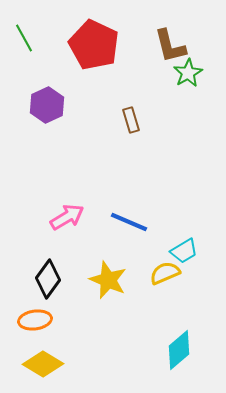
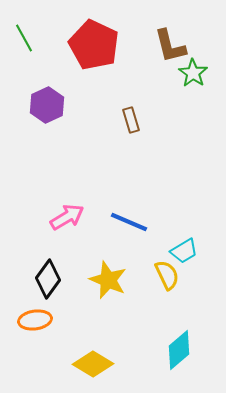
green star: moved 5 px right; rotated 8 degrees counterclockwise
yellow semicircle: moved 2 px right, 2 px down; rotated 88 degrees clockwise
yellow diamond: moved 50 px right
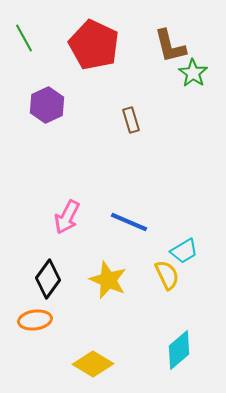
pink arrow: rotated 148 degrees clockwise
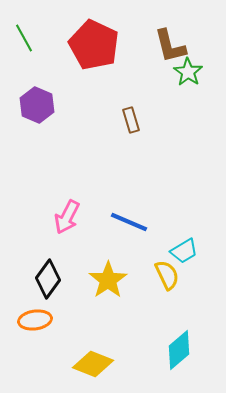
green star: moved 5 px left, 1 px up
purple hexagon: moved 10 px left; rotated 12 degrees counterclockwise
yellow star: rotated 15 degrees clockwise
yellow diamond: rotated 9 degrees counterclockwise
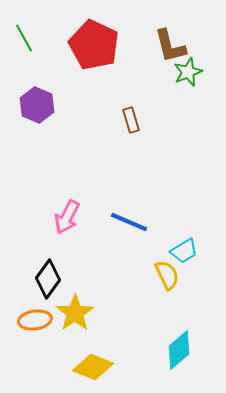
green star: rotated 16 degrees clockwise
yellow star: moved 33 px left, 33 px down
yellow diamond: moved 3 px down
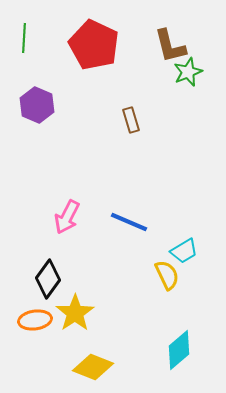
green line: rotated 32 degrees clockwise
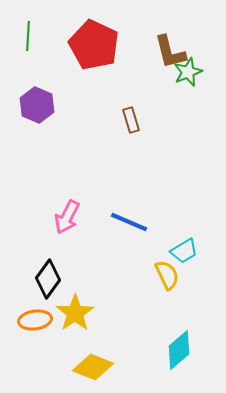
green line: moved 4 px right, 2 px up
brown L-shape: moved 6 px down
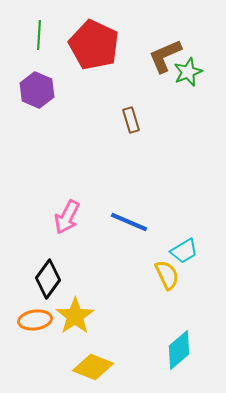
green line: moved 11 px right, 1 px up
brown L-shape: moved 5 px left, 4 px down; rotated 81 degrees clockwise
purple hexagon: moved 15 px up
yellow star: moved 3 px down
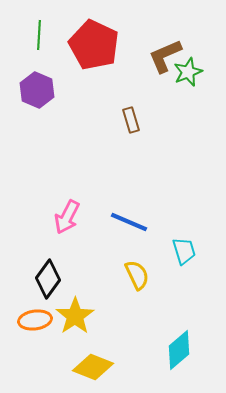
cyan trapezoid: rotated 76 degrees counterclockwise
yellow semicircle: moved 30 px left
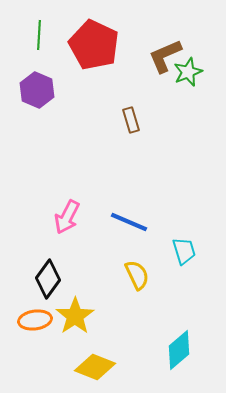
yellow diamond: moved 2 px right
